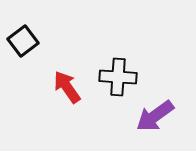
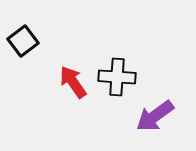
black cross: moved 1 px left
red arrow: moved 6 px right, 5 px up
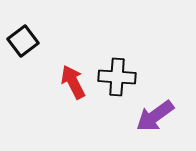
red arrow: rotated 8 degrees clockwise
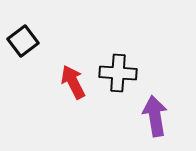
black cross: moved 1 px right, 4 px up
purple arrow: rotated 117 degrees clockwise
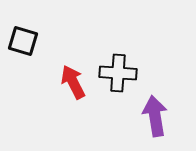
black square: rotated 36 degrees counterclockwise
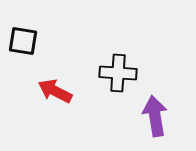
black square: rotated 8 degrees counterclockwise
red arrow: moved 18 px left, 9 px down; rotated 36 degrees counterclockwise
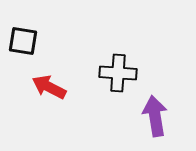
red arrow: moved 6 px left, 4 px up
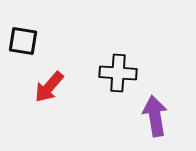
red arrow: rotated 76 degrees counterclockwise
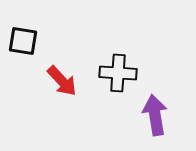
red arrow: moved 13 px right, 6 px up; rotated 84 degrees counterclockwise
purple arrow: moved 1 px up
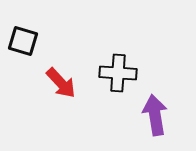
black square: rotated 8 degrees clockwise
red arrow: moved 1 px left, 2 px down
